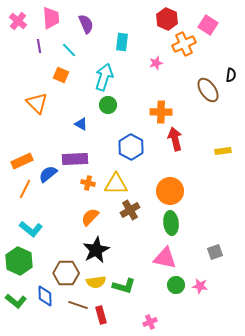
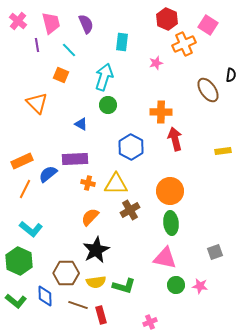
pink trapezoid at (51, 18): moved 5 px down; rotated 10 degrees counterclockwise
purple line at (39, 46): moved 2 px left, 1 px up
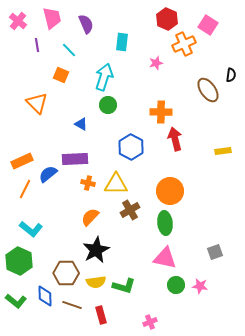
pink trapezoid at (51, 23): moved 1 px right, 5 px up
green ellipse at (171, 223): moved 6 px left
brown line at (78, 305): moved 6 px left
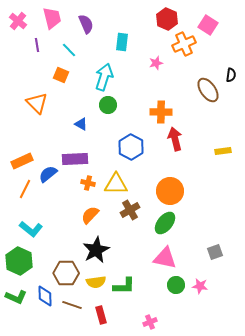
orange semicircle at (90, 217): moved 2 px up
green ellipse at (165, 223): rotated 45 degrees clockwise
green L-shape at (124, 286): rotated 15 degrees counterclockwise
green L-shape at (16, 301): moved 4 px up; rotated 15 degrees counterclockwise
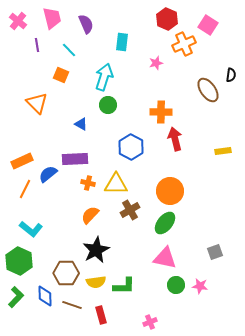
green L-shape at (16, 297): rotated 70 degrees counterclockwise
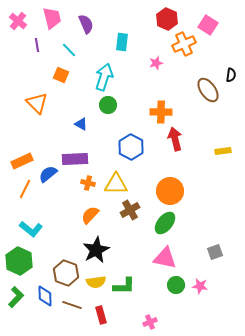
brown hexagon at (66, 273): rotated 20 degrees clockwise
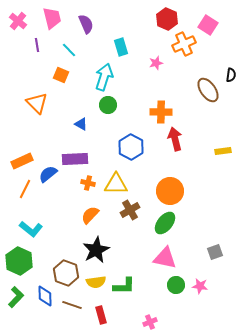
cyan rectangle at (122, 42): moved 1 px left, 5 px down; rotated 24 degrees counterclockwise
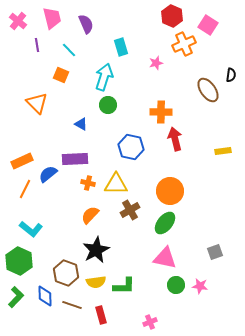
red hexagon at (167, 19): moved 5 px right, 3 px up
blue hexagon at (131, 147): rotated 15 degrees counterclockwise
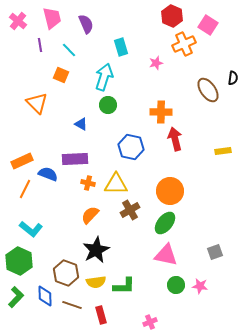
purple line at (37, 45): moved 3 px right
black semicircle at (231, 75): moved 2 px right, 3 px down
blue semicircle at (48, 174): rotated 60 degrees clockwise
pink triangle at (165, 258): moved 1 px right, 3 px up
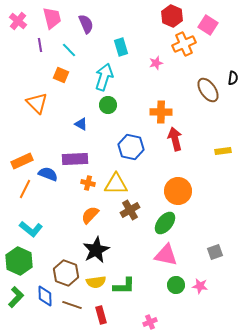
orange circle at (170, 191): moved 8 px right
